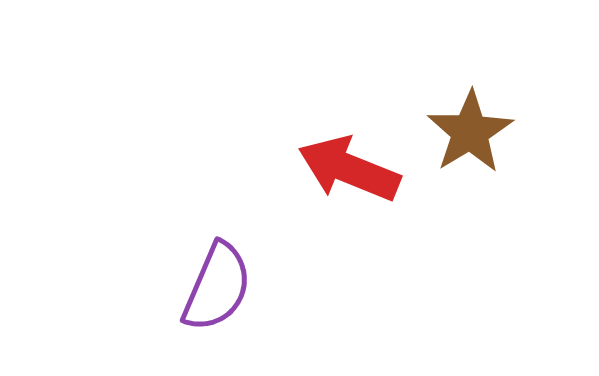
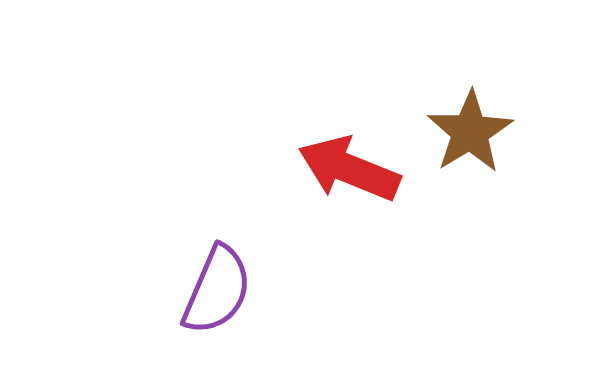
purple semicircle: moved 3 px down
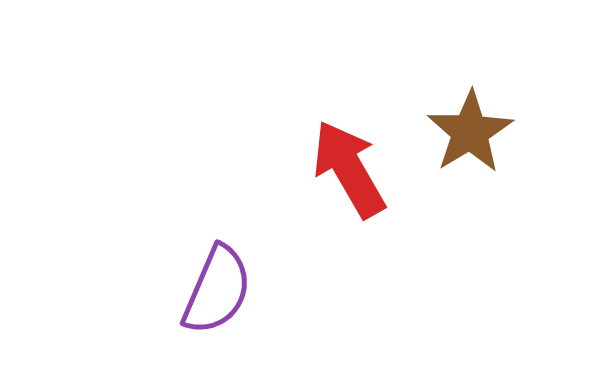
red arrow: rotated 38 degrees clockwise
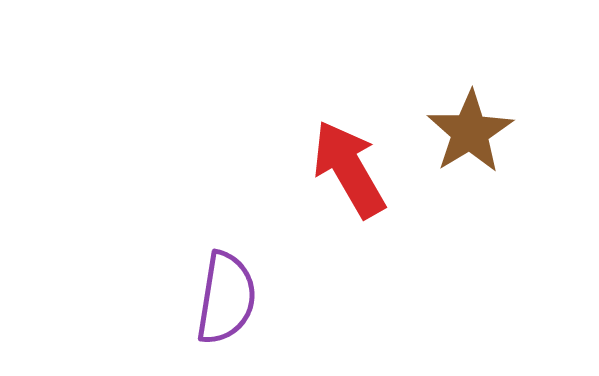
purple semicircle: moved 9 px right, 8 px down; rotated 14 degrees counterclockwise
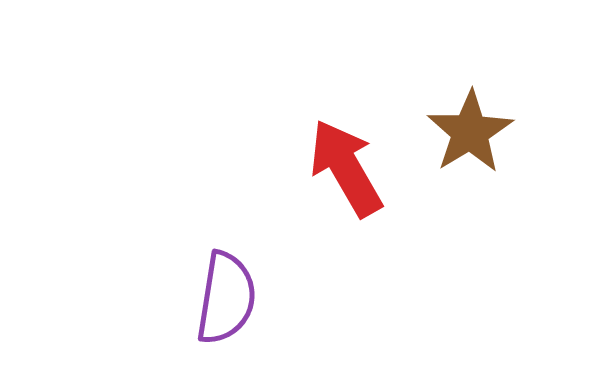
red arrow: moved 3 px left, 1 px up
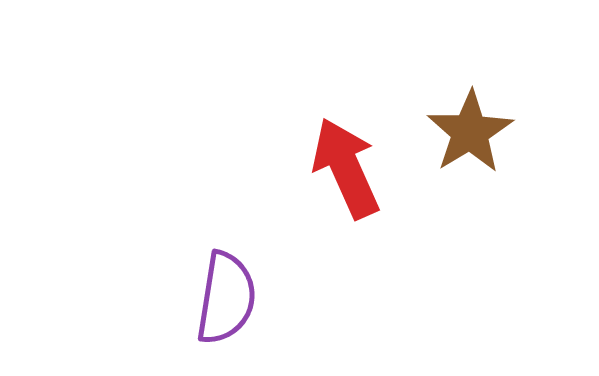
red arrow: rotated 6 degrees clockwise
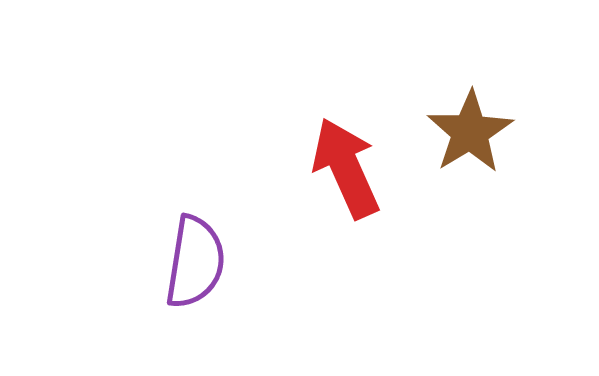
purple semicircle: moved 31 px left, 36 px up
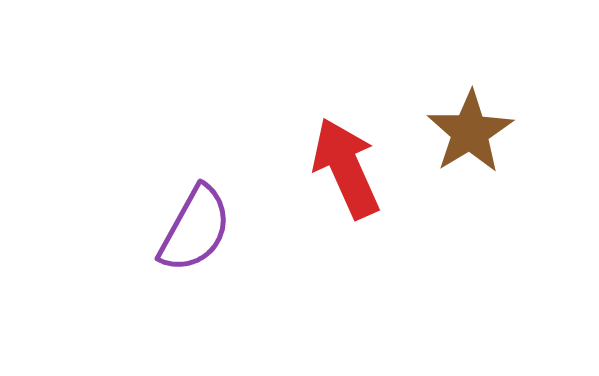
purple semicircle: moved 33 px up; rotated 20 degrees clockwise
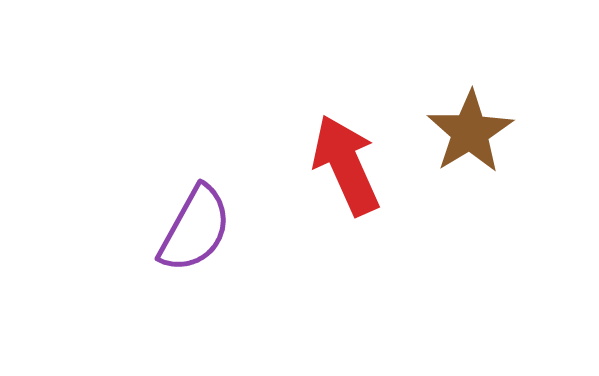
red arrow: moved 3 px up
